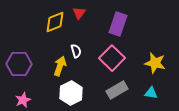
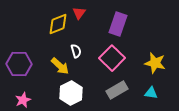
yellow diamond: moved 3 px right, 2 px down
yellow arrow: rotated 114 degrees clockwise
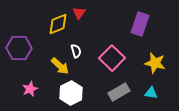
purple rectangle: moved 22 px right
purple hexagon: moved 16 px up
gray rectangle: moved 2 px right, 2 px down
pink star: moved 7 px right, 11 px up
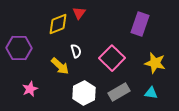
white hexagon: moved 13 px right
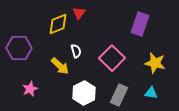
gray rectangle: moved 3 px down; rotated 35 degrees counterclockwise
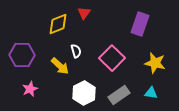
red triangle: moved 5 px right
purple hexagon: moved 3 px right, 7 px down
gray rectangle: rotated 30 degrees clockwise
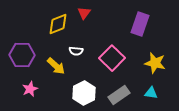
white semicircle: rotated 112 degrees clockwise
yellow arrow: moved 4 px left
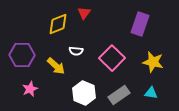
yellow star: moved 2 px left, 1 px up
white hexagon: rotated 10 degrees counterclockwise
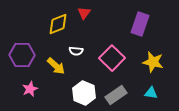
gray rectangle: moved 3 px left
